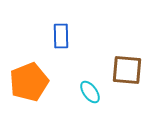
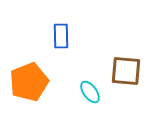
brown square: moved 1 px left, 1 px down
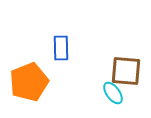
blue rectangle: moved 12 px down
cyan ellipse: moved 23 px right, 1 px down
